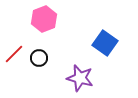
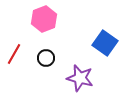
red line: rotated 15 degrees counterclockwise
black circle: moved 7 px right
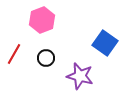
pink hexagon: moved 2 px left, 1 px down
purple star: moved 2 px up
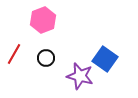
pink hexagon: moved 1 px right
blue square: moved 16 px down
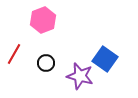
black circle: moved 5 px down
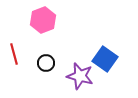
red line: rotated 45 degrees counterclockwise
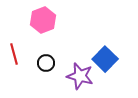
blue square: rotated 10 degrees clockwise
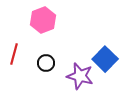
red line: rotated 30 degrees clockwise
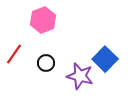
red line: rotated 20 degrees clockwise
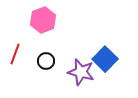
red line: moved 1 px right; rotated 15 degrees counterclockwise
black circle: moved 2 px up
purple star: moved 1 px right, 4 px up
